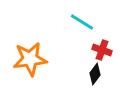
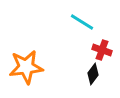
orange star: moved 4 px left, 8 px down
black diamond: moved 2 px left
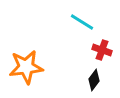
black diamond: moved 1 px right, 6 px down
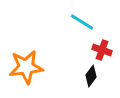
black diamond: moved 3 px left, 4 px up
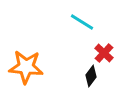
red cross: moved 2 px right, 3 px down; rotated 24 degrees clockwise
orange star: rotated 12 degrees clockwise
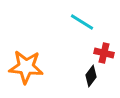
red cross: rotated 30 degrees counterclockwise
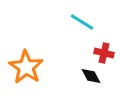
orange star: rotated 28 degrees clockwise
black diamond: rotated 65 degrees counterclockwise
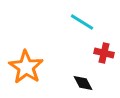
black diamond: moved 8 px left, 7 px down
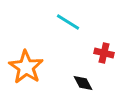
cyan line: moved 14 px left
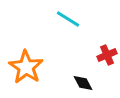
cyan line: moved 3 px up
red cross: moved 3 px right, 2 px down; rotated 36 degrees counterclockwise
